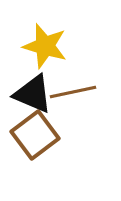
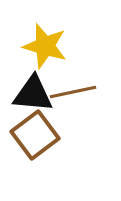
black triangle: rotated 18 degrees counterclockwise
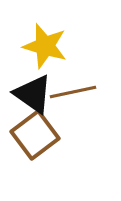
black triangle: rotated 30 degrees clockwise
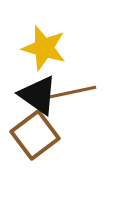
yellow star: moved 1 px left, 2 px down
black triangle: moved 5 px right, 1 px down
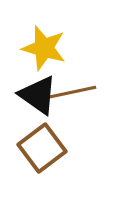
brown square: moved 7 px right, 13 px down
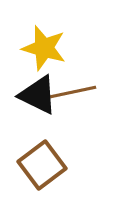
black triangle: rotated 9 degrees counterclockwise
brown square: moved 17 px down
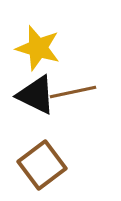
yellow star: moved 6 px left
black triangle: moved 2 px left
